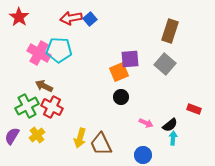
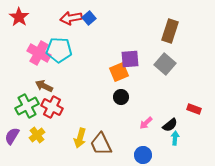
blue square: moved 1 px left, 1 px up
pink arrow: rotated 112 degrees clockwise
cyan arrow: moved 2 px right
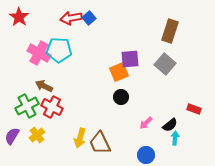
brown trapezoid: moved 1 px left, 1 px up
blue circle: moved 3 px right
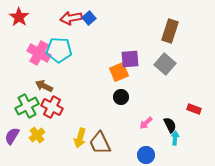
black semicircle: rotated 77 degrees counterclockwise
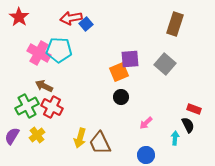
blue square: moved 3 px left, 6 px down
brown rectangle: moved 5 px right, 7 px up
black semicircle: moved 18 px right
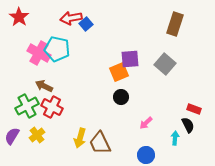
cyan pentagon: moved 2 px left, 1 px up; rotated 10 degrees clockwise
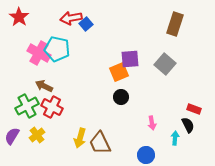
pink arrow: moved 6 px right; rotated 56 degrees counterclockwise
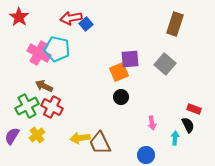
yellow arrow: rotated 66 degrees clockwise
